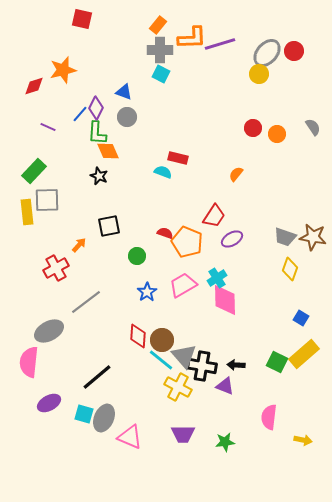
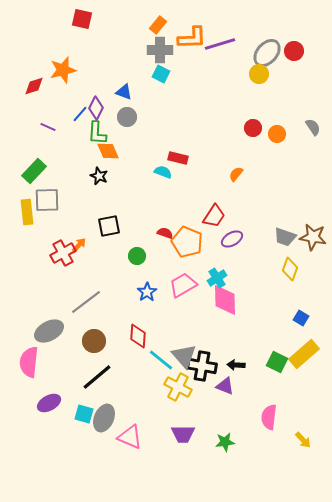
red cross at (56, 268): moved 7 px right, 15 px up
brown circle at (162, 340): moved 68 px left, 1 px down
yellow arrow at (303, 440): rotated 36 degrees clockwise
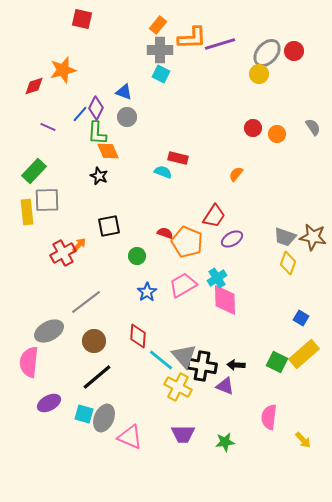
yellow diamond at (290, 269): moved 2 px left, 6 px up
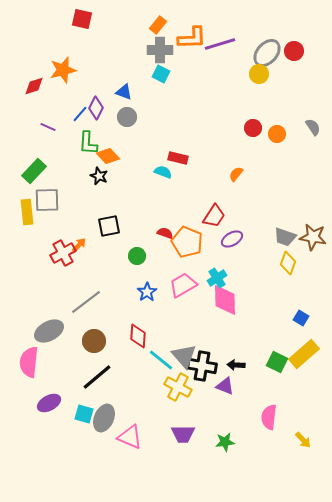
green L-shape at (97, 133): moved 9 px left, 10 px down
orange diamond at (108, 151): moved 5 px down; rotated 20 degrees counterclockwise
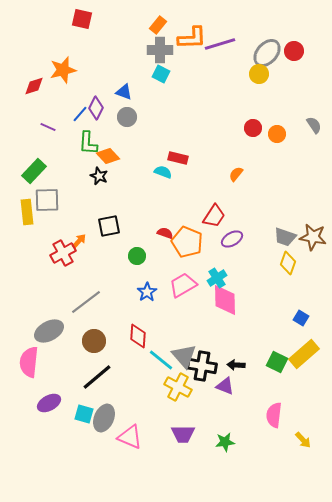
gray semicircle at (313, 127): moved 1 px right, 2 px up
orange arrow at (79, 245): moved 4 px up
pink semicircle at (269, 417): moved 5 px right, 2 px up
